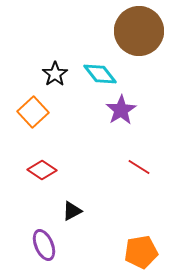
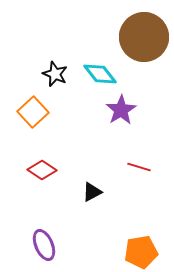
brown circle: moved 5 px right, 6 px down
black star: rotated 15 degrees counterclockwise
red line: rotated 15 degrees counterclockwise
black triangle: moved 20 px right, 19 px up
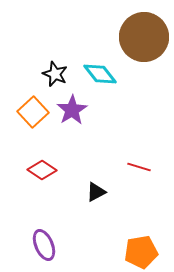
purple star: moved 49 px left
black triangle: moved 4 px right
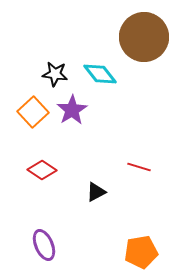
black star: rotated 15 degrees counterclockwise
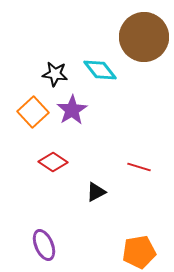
cyan diamond: moved 4 px up
red diamond: moved 11 px right, 8 px up
orange pentagon: moved 2 px left
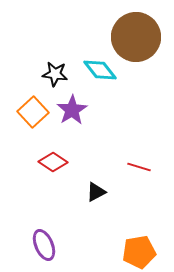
brown circle: moved 8 px left
